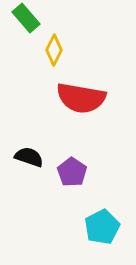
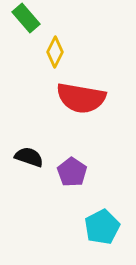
yellow diamond: moved 1 px right, 2 px down
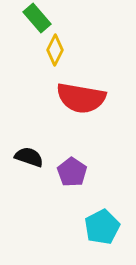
green rectangle: moved 11 px right
yellow diamond: moved 2 px up
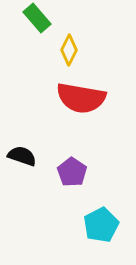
yellow diamond: moved 14 px right
black semicircle: moved 7 px left, 1 px up
cyan pentagon: moved 1 px left, 2 px up
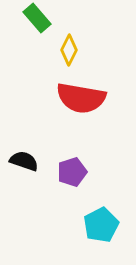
black semicircle: moved 2 px right, 5 px down
purple pentagon: rotated 20 degrees clockwise
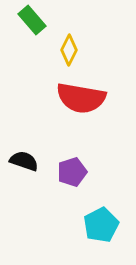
green rectangle: moved 5 px left, 2 px down
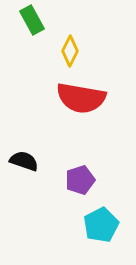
green rectangle: rotated 12 degrees clockwise
yellow diamond: moved 1 px right, 1 px down
purple pentagon: moved 8 px right, 8 px down
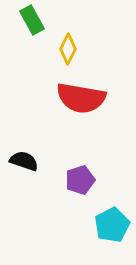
yellow diamond: moved 2 px left, 2 px up
cyan pentagon: moved 11 px right
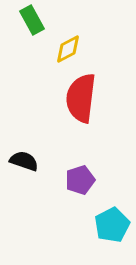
yellow diamond: rotated 36 degrees clockwise
red semicircle: rotated 87 degrees clockwise
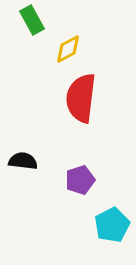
black semicircle: moved 1 px left; rotated 12 degrees counterclockwise
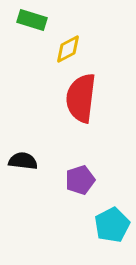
green rectangle: rotated 44 degrees counterclockwise
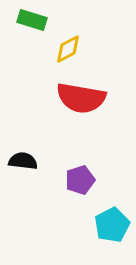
red semicircle: rotated 87 degrees counterclockwise
